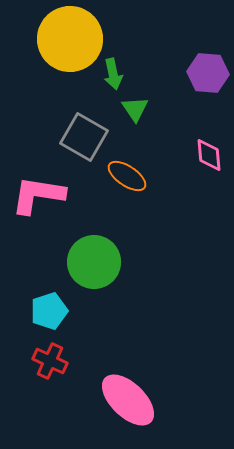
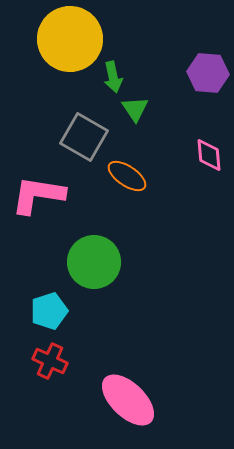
green arrow: moved 3 px down
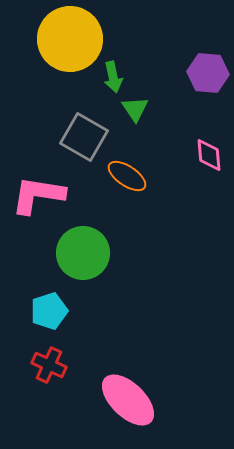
green circle: moved 11 px left, 9 px up
red cross: moved 1 px left, 4 px down
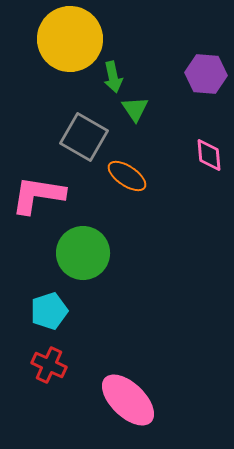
purple hexagon: moved 2 px left, 1 px down
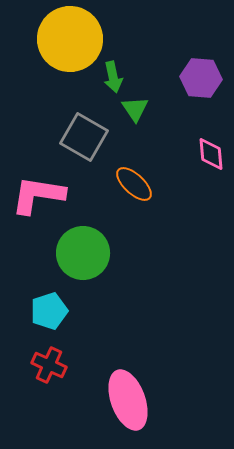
purple hexagon: moved 5 px left, 4 px down
pink diamond: moved 2 px right, 1 px up
orange ellipse: moved 7 px right, 8 px down; rotated 9 degrees clockwise
pink ellipse: rotated 26 degrees clockwise
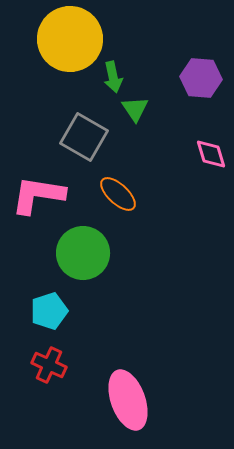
pink diamond: rotated 12 degrees counterclockwise
orange ellipse: moved 16 px left, 10 px down
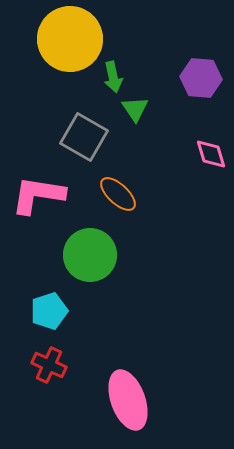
green circle: moved 7 px right, 2 px down
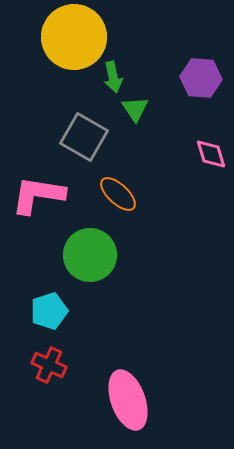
yellow circle: moved 4 px right, 2 px up
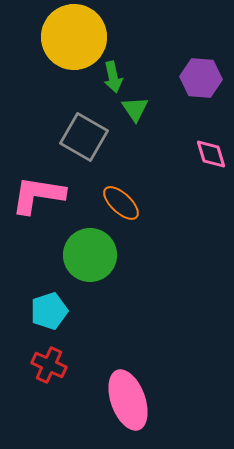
orange ellipse: moved 3 px right, 9 px down
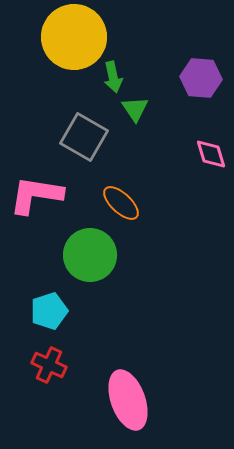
pink L-shape: moved 2 px left
